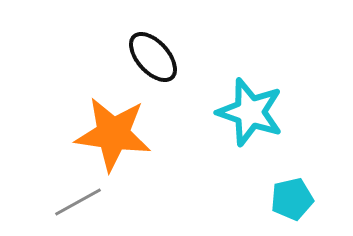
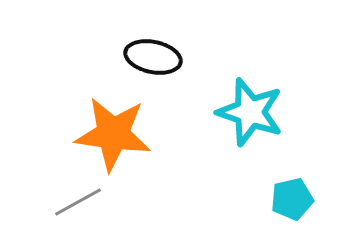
black ellipse: rotated 36 degrees counterclockwise
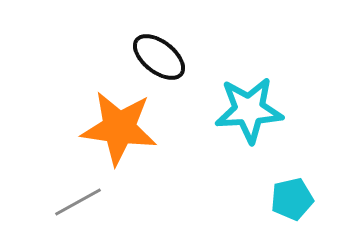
black ellipse: moved 6 px right; rotated 26 degrees clockwise
cyan star: moved 1 px left, 2 px up; rotated 22 degrees counterclockwise
orange star: moved 6 px right, 6 px up
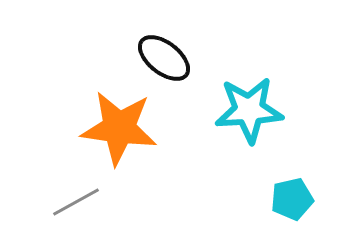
black ellipse: moved 5 px right, 1 px down
gray line: moved 2 px left
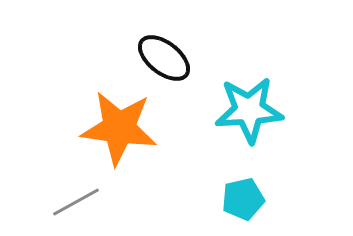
cyan pentagon: moved 49 px left
